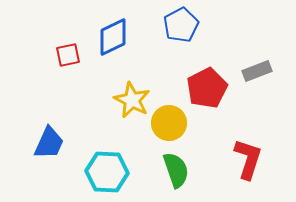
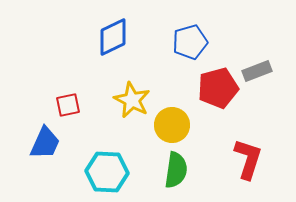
blue pentagon: moved 9 px right, 17 px down; rotated 12 degrees clockwise
red square: moved 50 px down
red pentagon: moved 11 px right; rotated 12 degrees clockwise
yellow circle: moved 3 px right, 2 px down
blue trapezoid: moved 4 px left
green semicircle: rotated 27 degrees clockwise
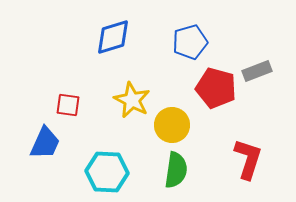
blue diamond: rotated 9 degrees clockwise
red pentagon: moved 2 px left; rotated 30 degrees clockwise
red square: rotated 20 degrees clockwise
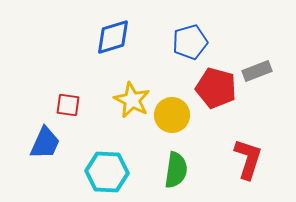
yellow circle: moved 10 px up
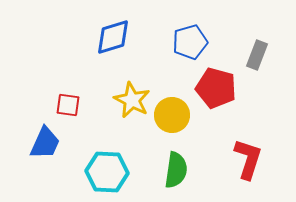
gray rectangle: moved 16 px up; rotated 48 degrees counterclockwise
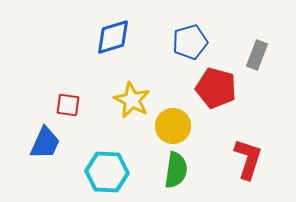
yellow circle: moved 1 px right, 11 px down
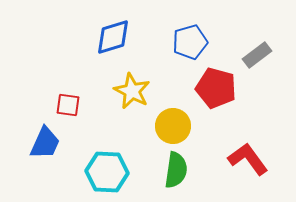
gray rectangle: rotated 32 degrees clockwise
yellow star: moved 9 px up
red L-shape: rotated 54 degrees counterclockwise
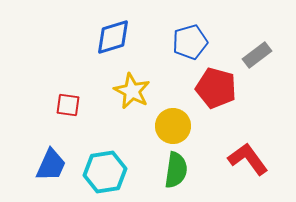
blue trapezoid: moved 6 px right, 22 px down
cyan hexagon: moved 2 px left; rotated 12 degrees counterclockwise
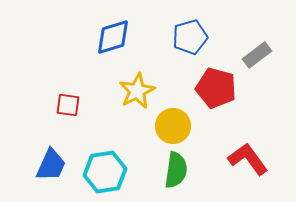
blue pentagon: moved 5 px up
yellow star: moved 5 px right; rotated 18 degrees clockwise
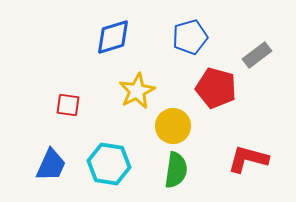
red L-shape: rotated 39 degrees counterclockwise
cyan hexagon: moved 4 px right, 8 px up; rotated 18 degrees clockwise
